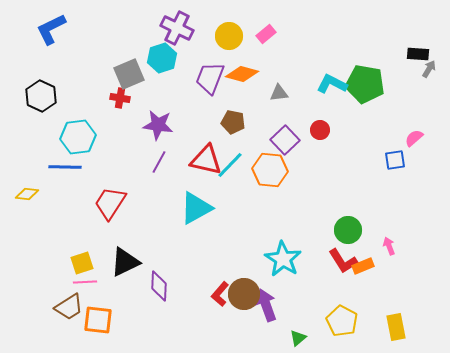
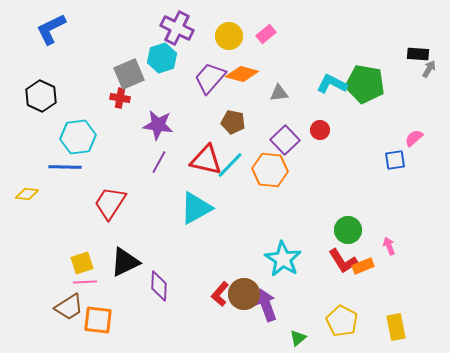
purple trapezoid at (210, 78): rotated 20 degrees clockwise
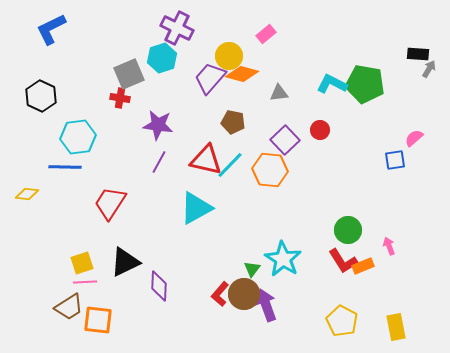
yellow circle at (229, 36): moved 20 px down
green triangle at (298, 338): moved 46 px left, 69 px up; rotated 12 degrees counterclockwise
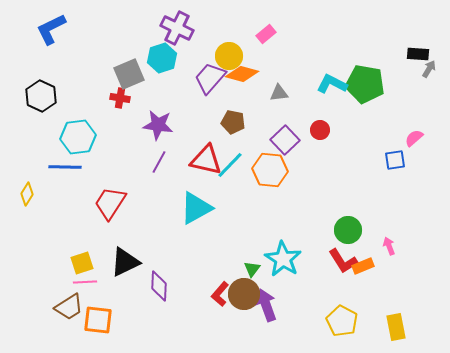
yellow diamond at (27, 194): rotated 65 degrees counterclockwise
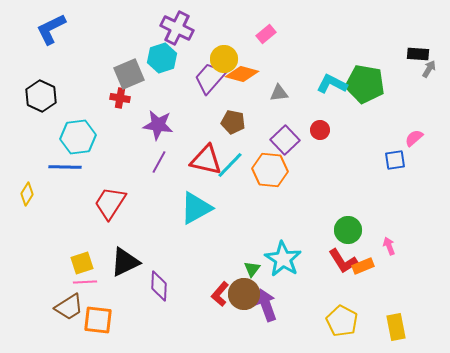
yellow circle at (229, 56): moved 5 px left, 3 px down
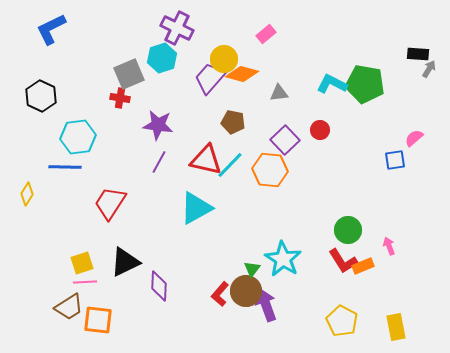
brown circle at (244, 294): moved 2 px right, 3 px up
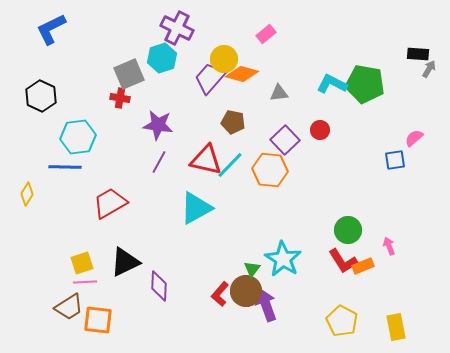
red trapezoid at (110, 203): rotated 27 degrees clockwise
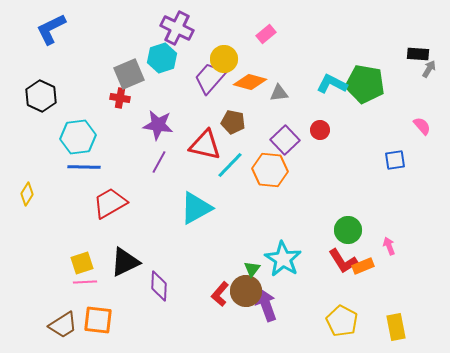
orange diamond at (242, 74): moved 8 px right, 8 px down
pink semicircle at (414, 138): moved 8 px right, 12 px up; rotated 90 degrees clockwise
red triangle at (206, 160): moved 1 px left, 15 px up
blue line at (65, 167): moved 19 px right
brown trapezoid at (69, 307): moved 6 px left, 18 px down
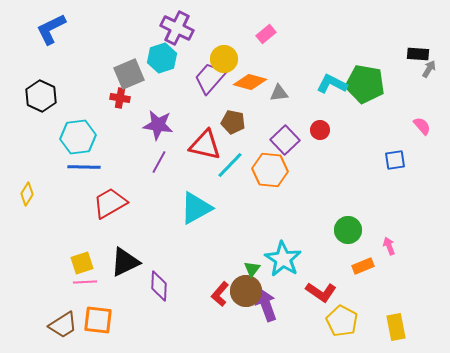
red L-shape at (343, 261): moved 22 px left, 31 px down; rotated 24 degrees counterclockwise
